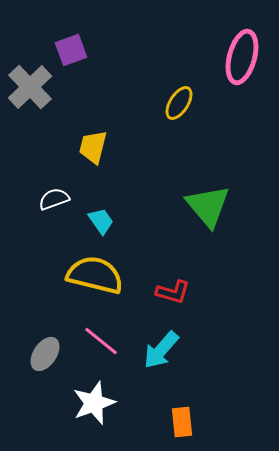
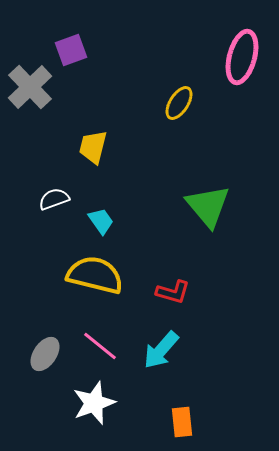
pink line: moved 1 px left, 5 px down
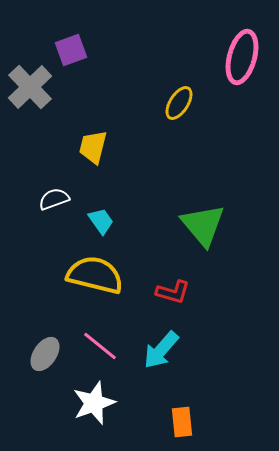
green triangle: moved 5 px left, 19 px down
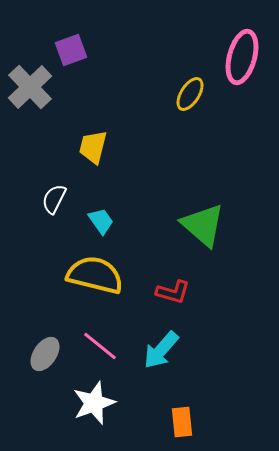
yellow ellipse: moved 11 px right, 9 px up
white semicircle: rotated 44 degrees counterclockwise
green triangle: rotated 9 degrees counterclockwise
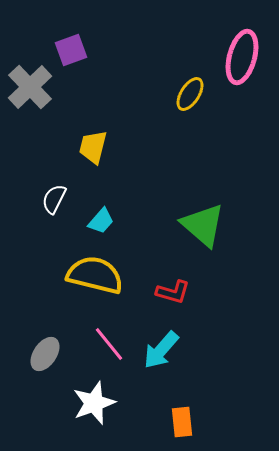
cyan trapezoid: rotated 76 degrees clockwise
pink line: moved 9 px right, 2 px up; rotated 12 degrees clockwise
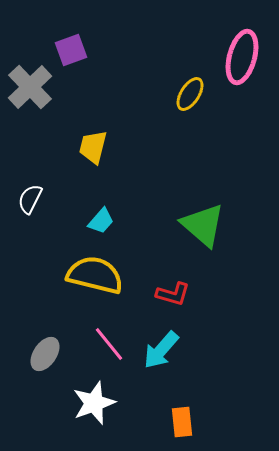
white semicircle: moved 24 px left
red L-shape: moved 2 px down
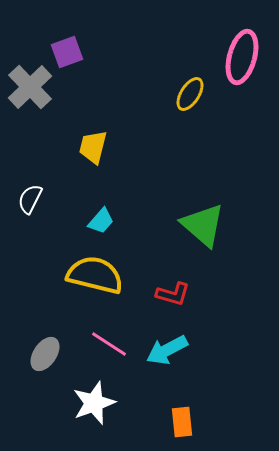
purple square: moved 4 px left, 2 px down
pink line: rotated 18 degrees counterclockwise
cyan arrow: moved 6 px right; rotated 21 degrees clockwise
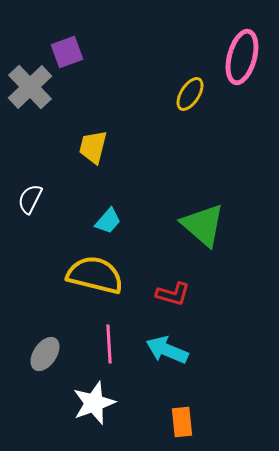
cyan trapezoid: moved 7 px right
pink line: rotated 54 degrees clockwise
cyan arrow: rotated 51 degrees clockwise
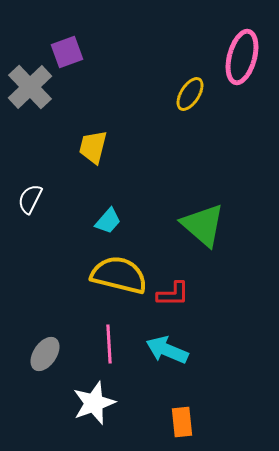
yellow semicircle: moved 24 px right
red L-shape: rotated 16 degrees counterclockwise
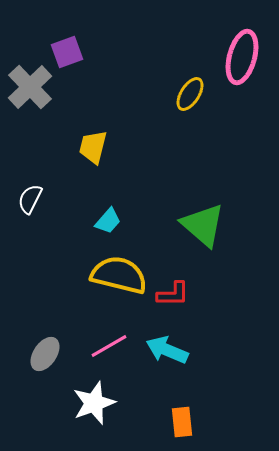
pink line: moved 2 px down; rotated 63 degrees clockwise
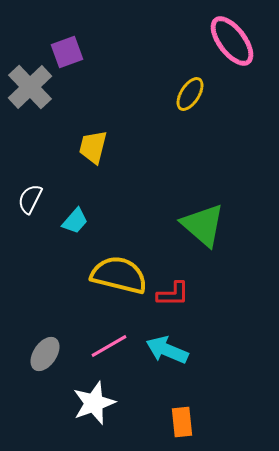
pink ellipse: moved 10 px left, 16 px up; rotated 52 degrees counterclockwise
cyan trapezoid: moved 33 px left
